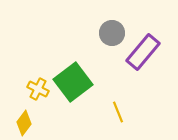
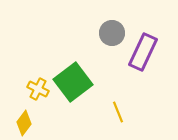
purple rectangle: rotated 15 degrees counterclockwise
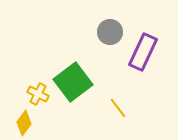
gray circle: moved 2 px left, 1 px up
yellow cross: moved 5 px down
yellow line: moved 4 px up; rotated 15 degrees counterclockwise
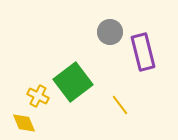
purple rectangle: rotated 39 degrees counterclockwise
yellow cross: moved 2 px down
yellow line: moved 2 px right, 3 px up
yellow diamond: rotated 60 degrees counterclockwise
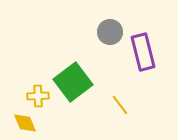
yellow cross: rotated 30 degrees counterclockwise
yellow diamond: moved 1 px right
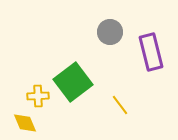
purple rectangle: moved 8 px right
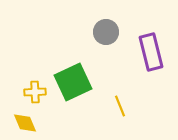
gray circle: moved 4 px left
green square: rotated 12 degrees clockwise
yellow cross: moved 3 px left, 4 px up
yellow line: moved 1 px down; rotated 15 degrees clockwise
